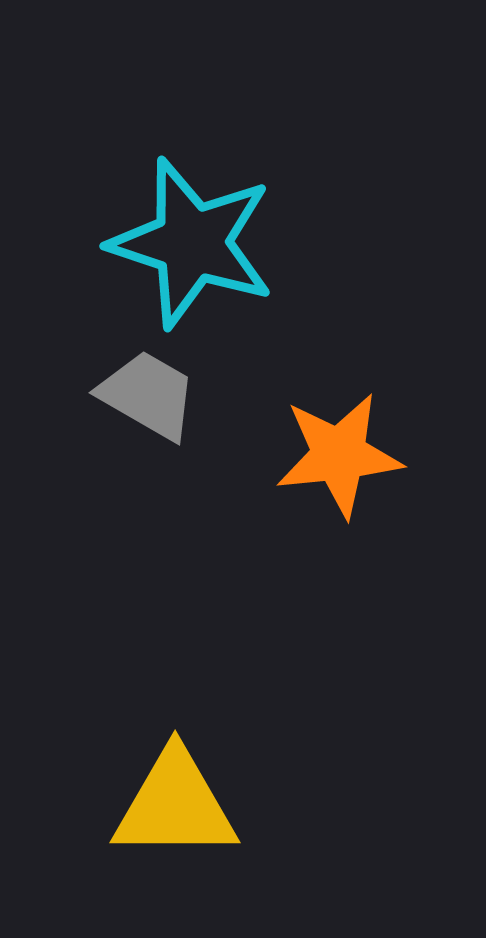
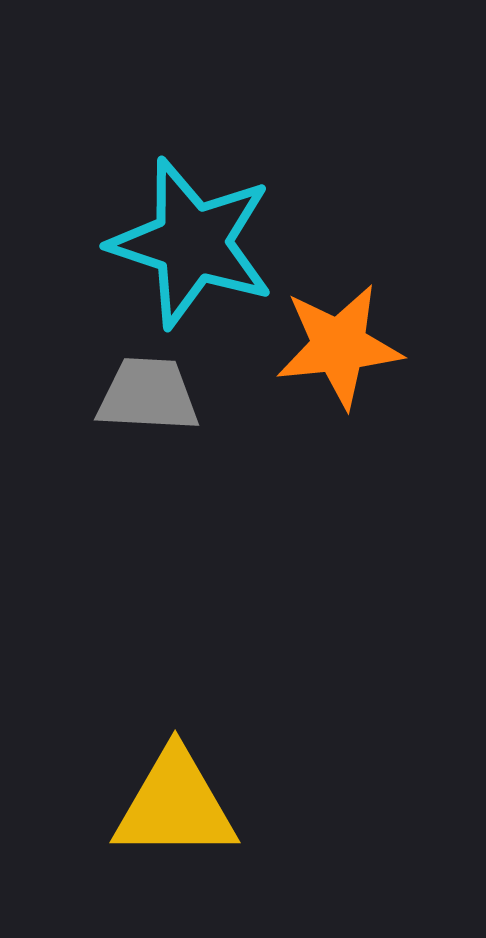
gray trapezoid: rotated 27 degrees counterclockwise
orange star: moved 109 px up
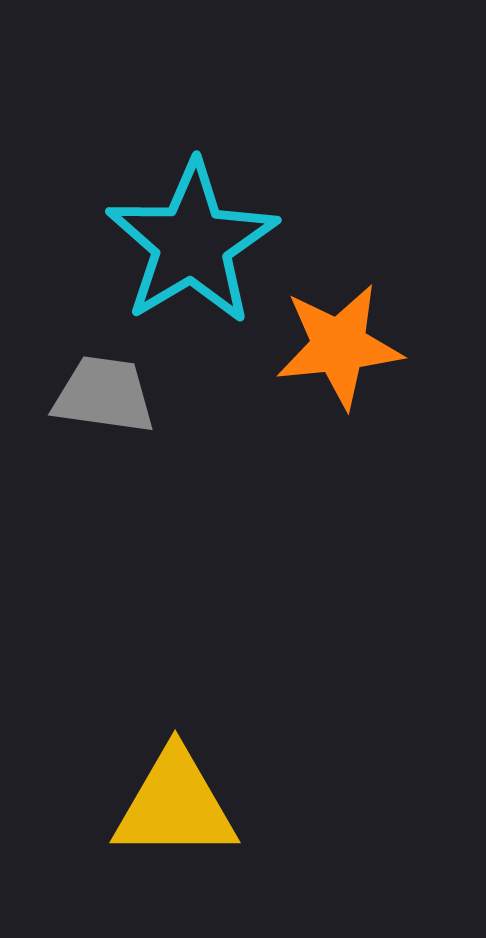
cyan star: rotated 23 degrees clockwise
gray trapezoid: moved 44 px left; rotated 5 degrees clockwise
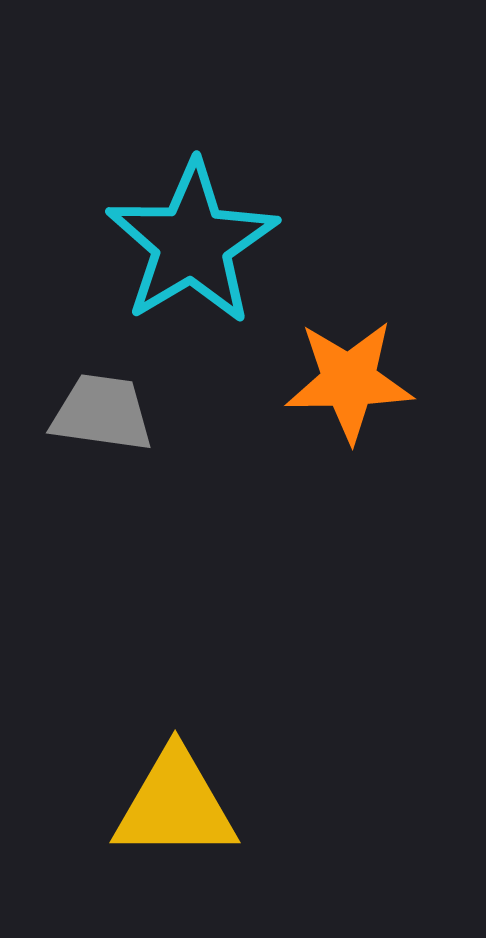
orange star: moved 10 px right, 35 px down; rotated 5 degrees clockwise
gray trapezoid: moved 2 px left, 18 px down
